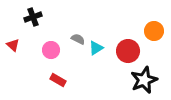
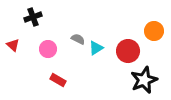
pink circle: moved 3 px left, 1 px up
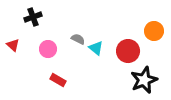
cyan triangle: rotated 49 degrees counterclockwise
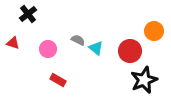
black cross: moved 5 px left, 3 px up; rotated 18 degrees counterclockwise
gray semicircle: moved 1 px down
red triangle: moved 2 px up; rotated 24 degrees counterclockwise
red circle: moved 2 px right
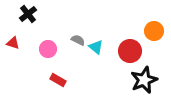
cyan triangle: moved 1 px up
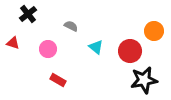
gray semicircle: moved 7 px left, 14 px up
black star: rotated 12 degrees clockwise
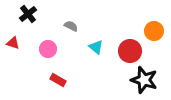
black star: rotated 28 degrees clockwise
